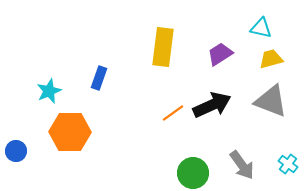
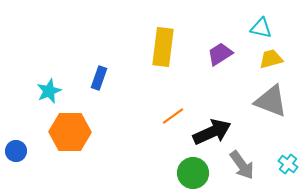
black arrow: moved 27 px down
orange line: moved 3 px down
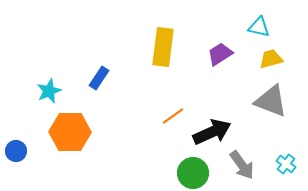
cyan triangle: moved 2 px left, 1 px up
blue rectangle: rotated 15 degrees clockwise
cyan cross: moved 2 px left
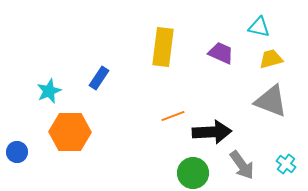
purple trapezoid: moved 1 px right, 1 px up; rotated 56 degrees clockwise
orange line: rotated 15 degrees clockwise
black arrow: rotated 21 degrees clockwise
blue circle: moved 1 px right, 1 px down
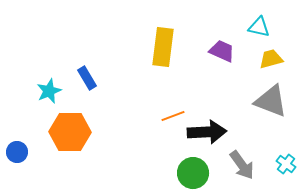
purple trapezoid: moved 1 px right, 2 px up
blue rectangle: moved 12 px left; rotated 65 degrees counterclockwise
black arrow: moved 5 px left
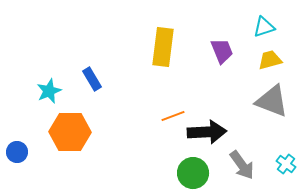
cyan triangle: moved 5 px right; rotated 30 degrees counterclockwise
purple trapezoid: rotated 44 degrees clockwise
yellow trapezoid: moved 1 px left, 1 px down
blue rectangle: moved 5 px right, 1 px down
gray triangle: moved 1 px right
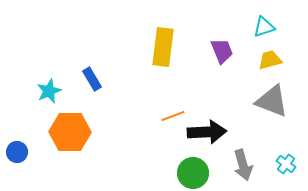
gray arrow: moved 1 px right; rotated 20 degrees clockwise
